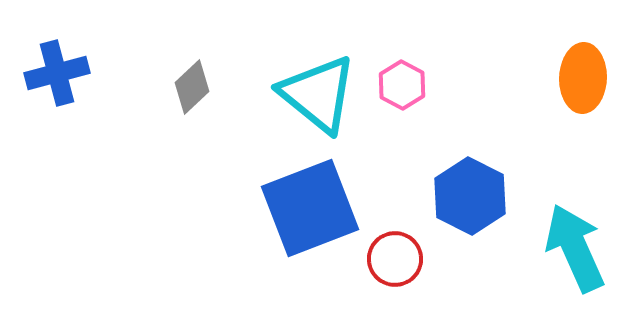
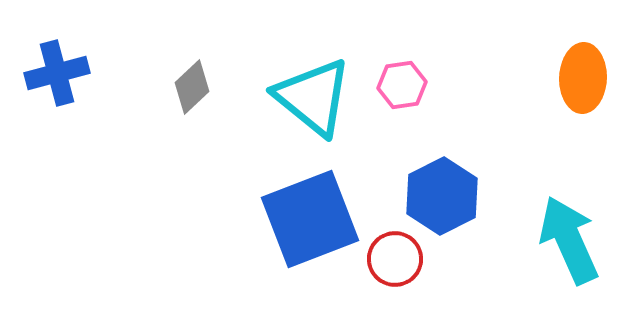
pink hexagon: rotated 24 degrees clockwise
cyan triangle: moved 5 px left, 3 px down
blue hexagon: moved 28 px left; rotated 6 degrees clockwise
blue square: moved 11 px down
cyan arrow: moved 6 px left, 8 px up
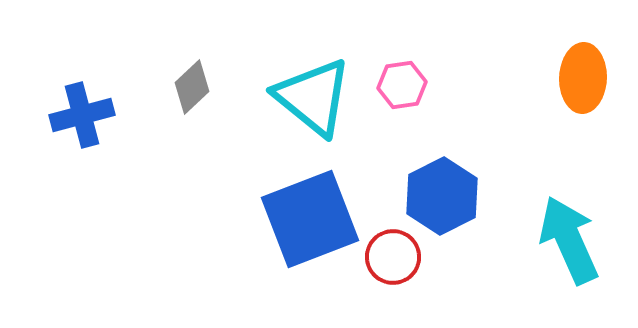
blue cross: moved 25 px right, 42 px down
red circle: moved 2 px left, 2 px up
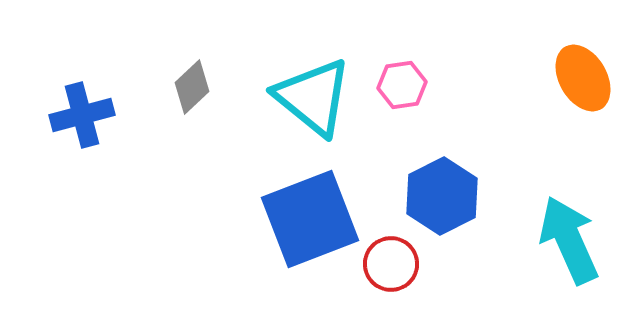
orange ellipse: rotated 32 degrees counterclockwise
red circle: moved 2 px left, 7 px down
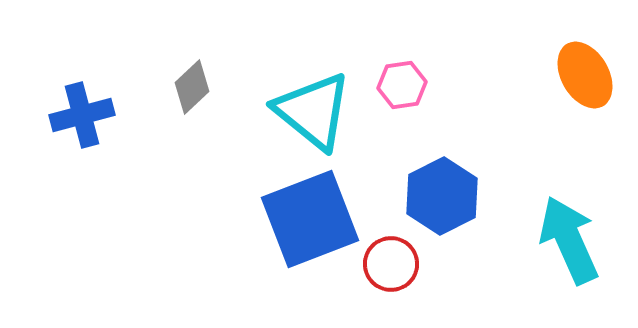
orange ellipse: moved 2 px right, 3 px up
cyan triangle: moved 14 px down
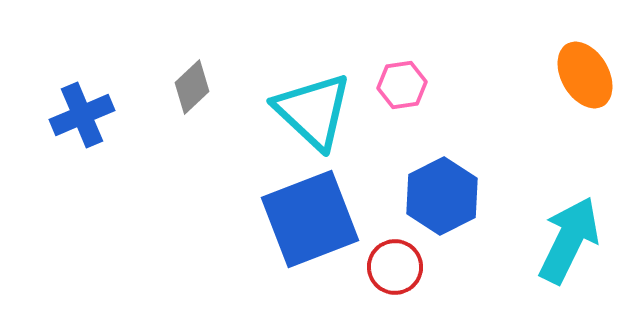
cyan triangle: rotated 4 degrees clockwise
blue cross: rotated 8 degrees counterclockwise
cyan arrow: rotated 50 degrees clockwise
red circle: moved 4 px right, 3 px down
